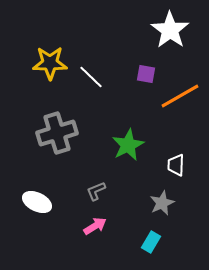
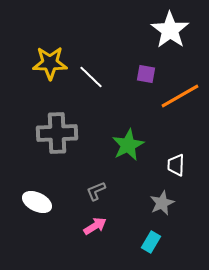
gray cross: rotated 15 degrees clockwise
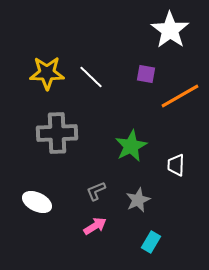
yellow star: moved 3 px left, 10 px down
green star: moved 3 px right, 1 px down
gray star: moved 24 px left, 3 px up
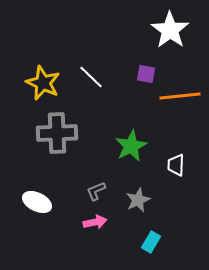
yellow star: moved 4 px left, 10 px down; rotated 24 degrees clockwise
orange line: rotated 24 degrees clockwise
pink arrow: moved 4 px up; rotated 20 degrees clockwise
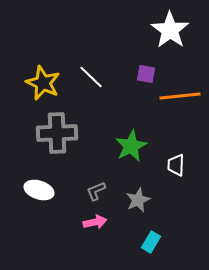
white ellipse: moved 2 px right, 12 px up; rotated 8 degrees counterclockwise
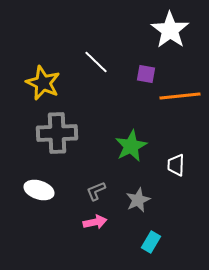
white line: moved 5 px right, 15 px up
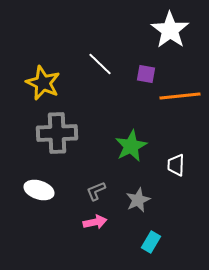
white line: moved 4 px right, 2 px down
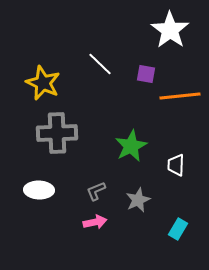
white ellipse: rotated 16 degrees counterclockwise
cyan rectangle: moved 27 px right, 13 px up
